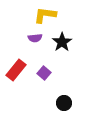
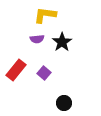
purple semicircle: moved 2 px right, 1 px down
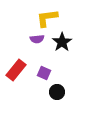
yellow L-shape: moved 2 px right, 3 px down; rotated 15 degrees counterclockwise
purple square: rotated 16 degrees counterclockwise
black circle: moved 7 px left, 11 px up
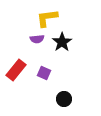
black circle: moved 7 px right, 7 px down
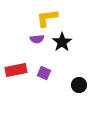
red rectangle: rotated 40 degrees clockwise
black circle: moved 15 px right, 14 px up
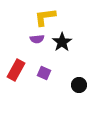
yellow L-shape: moved 2 px left, 1 px up
red rectangle: rotated 50 degrees counterclockwise
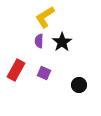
yellow L-shape: rotated 25 degrees counterclockwise
purple semicircle: moved 2 px right, 2 px down; rotated 96 degrees clockwise
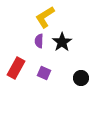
red rectangle: moved 2 px up
black circle: moved 2 px right, 7 px up
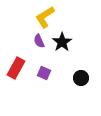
purple semicircle: rotated 24 degrees counterclockwise
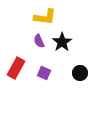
yellow L-shape: rotated 140 degrees counterclockwise
black circle: moved 1 px left, 5 px up
